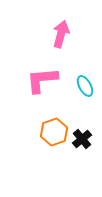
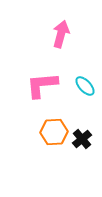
pink L-shape: moved 5 px down
cyan ellipse: rotated 15 degrees counterclockwise
orange hexagon: rotated 16 degrees clockwise
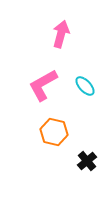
pink L-shape: moved 1 px right; rotated 24 degrees counterclockwise
orange hexagon: rotated 16 degrees clockwise
black cross: moved 5 px right, 22 px down
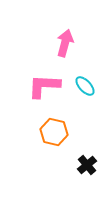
pink arrow: moved 4 px right, 9 px down
pink L-shape: moved 1 px right, 1 px down; rotated 32 degrees clockwise
black cross: moved 4 px down
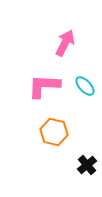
pink arrow: rotated 12 degrees clockwise
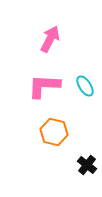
pink arrow: moved 15 px left, 4 px up
cyan ellipse: rotated 10 degrees clockwise
black cross: rotated 12 degrees counterclockwise
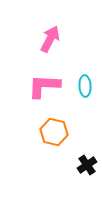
cyan ellipse: rotated 30 degrees clockwise
black cross: rotated 18 degrees clockwise
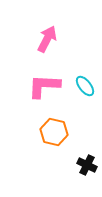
pink arrow: moved 3 px left
cyan ellipse: rotated 35 degrees counterclockwise
black cross: rotated 30 degrees counterclockwise
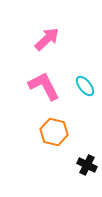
pink arrow: rotated 20 degrees clockwise
pink L-shape: rotated 60 degrees clockwise
